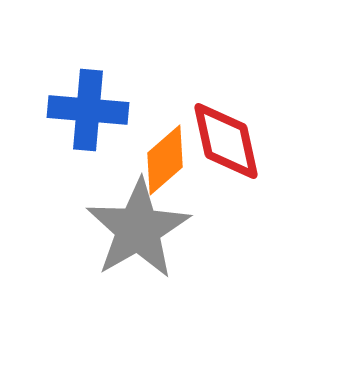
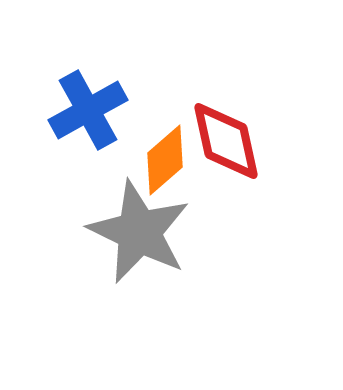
blue cross: rotated 34 degrees counterclockwise
gray star: moved 1 px right, 3 px down; rotated 16 degrees counterclockwise
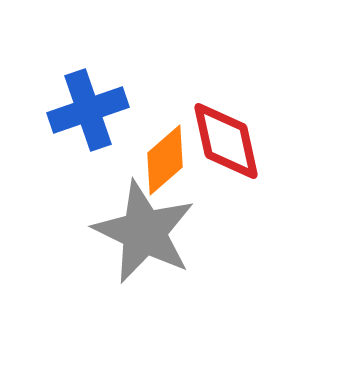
blue cross: rotated 10 degrees clockwise
gray star: moved 5 px right
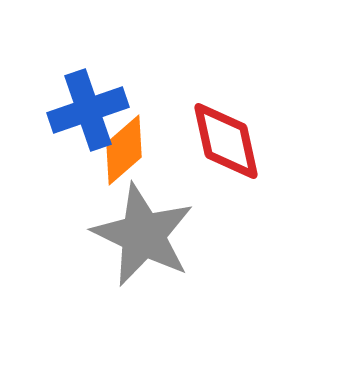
orange diamond: moved 41 px left, 10 px up
gray star: moved 1 px left, 3 px down
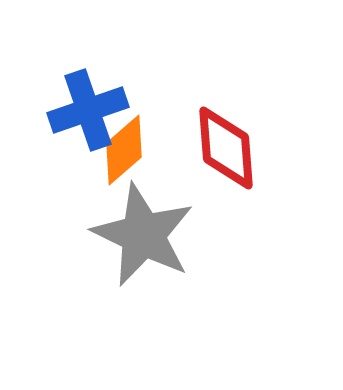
red diamond: moved 7 px down; rotated 8 degrees clockwise
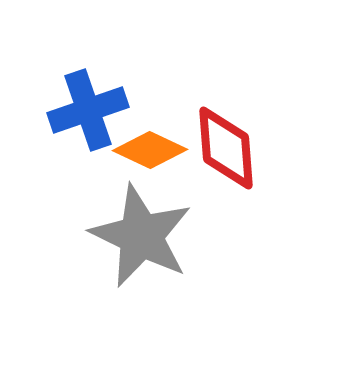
orange diamond: moved 26 px right; rotated 66 degrees clockwise
gray star: moved 2 px left, 1 px down
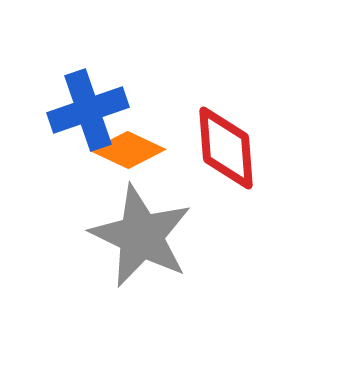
orange diamond: moved 22 px left
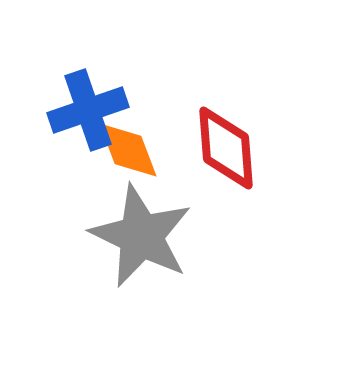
orange diamond: rotated 44 degrees clockwise
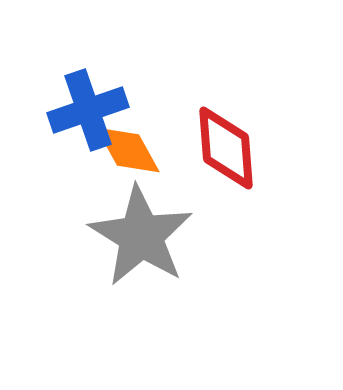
orange diamond: rotated 8 degrees counterclockwise
gray star: rotated 6 degrees clockwise
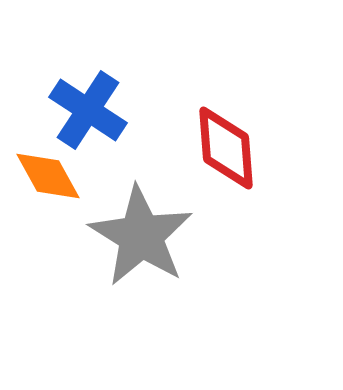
blue cross: rotated 38 degrees counterclockwise
orange diamond: moved 80 px left, 26 px down
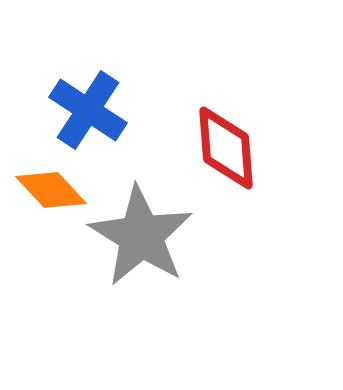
orange diamond: moved 3 px right, 14 px down; rotated 14 degrees counterclockwise
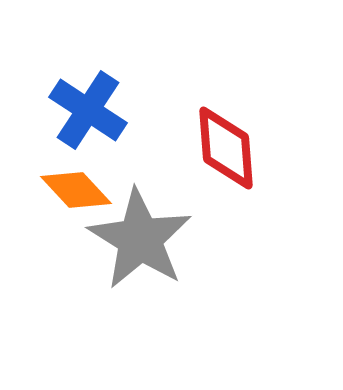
orange diamond: moved 25 px right
gray star: moved 1 px left, 3 px down
